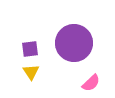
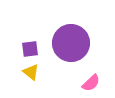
purple circle: moved 3 px left
yellow triangle: rotated 18 degrees counterclockwise
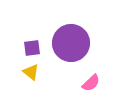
purple square: moved 2 px right, 1 px up
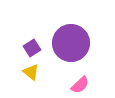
purple square: rotated 24 degrees counterclockwise
pink semicircle: moved 11 px left, 2 px down
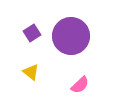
purple circle: moved 7 px up
purple square: moved 15 px up
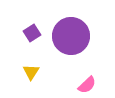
yellow triangle: rotated 24 degrees clockwise
pink semicircle: moved 7 px right
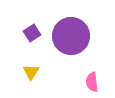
pink semicircle: moved 5 px right, 3 px up; rotated 126 degrees clockwise
